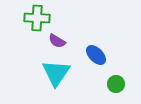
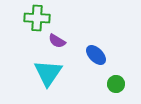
cyan triangle: moved 8 px left
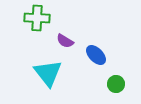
purple semicircle: moved 8 px right
cyan triangle: rotated 12 degrees counterclockwise
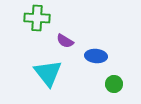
blue ellipse: moved 1 px down; rotated 40 degrees counterclockwise
green circle: moved 2 px left
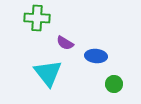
purple semicircle: moved 2 px down
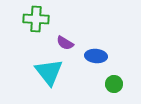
green cross: moved 1 px left, 1 px down
cyan triangle: moved 1 px right, 1 px up
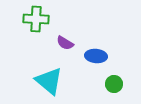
cyan triangle: moved 9 px down; rotated 12 degrees counterclockwise
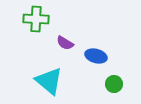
blue ellipse: rotated 10 degrees clockwise
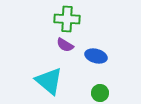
green cross: moved 31 px right
purple semicircle: moved 2 px down
green circle: moved 14 px left, 9 px down
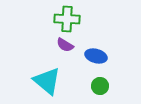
cyan triangle: moved 2 px left
green circle: moved 7 px up
